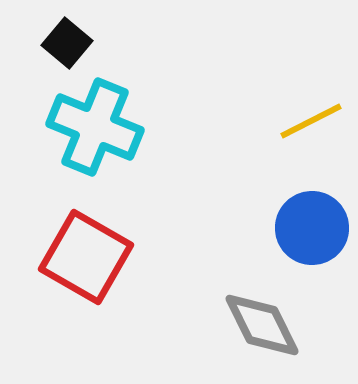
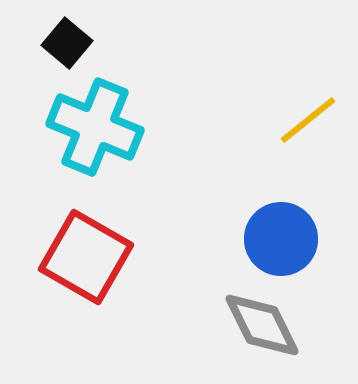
yellow line: moved 3 px left, 1 px up; rotated 12 degrees counterclockwise
blue circle: moved 31 px left, 11 px down
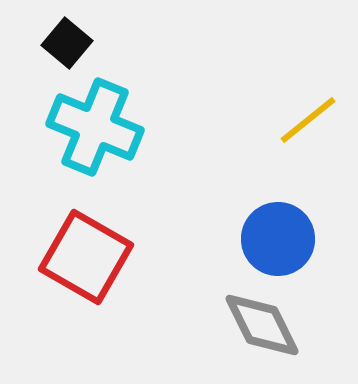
blue circle: moved 3 px left
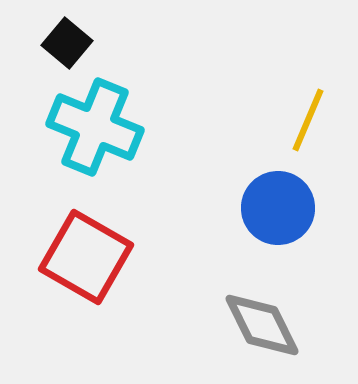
yellow line: rotated 28 degrees counterclockwise
blue circle: moved 31 px up
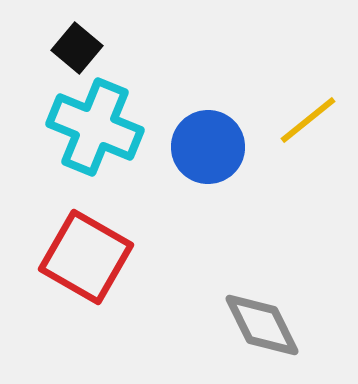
black square: moved 10 px right, 5 px down
yellow line: rotated 28 degrees clockwise
blue circle: moved 70 px left, 61 px up
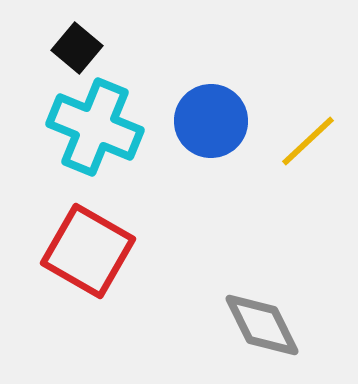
yellow line: moved 21 px down; rotated 4 degrees counterclockwise
blue circle: moved 3 px right, 26 px up
red square: moved 2 px right, 6 px up
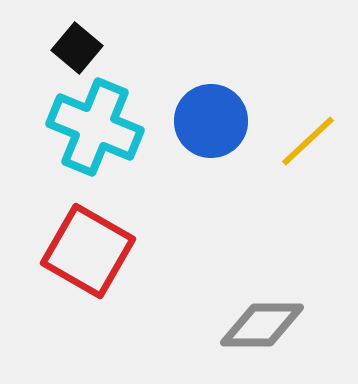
gray diamond: rotated 64 degrees counterclockwise
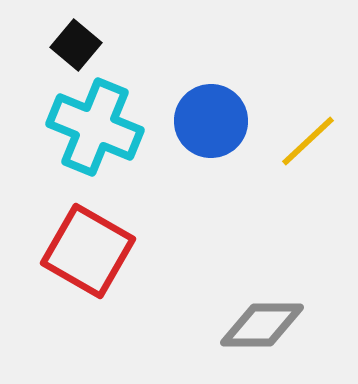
black square: moved 1 px left, 3 px up
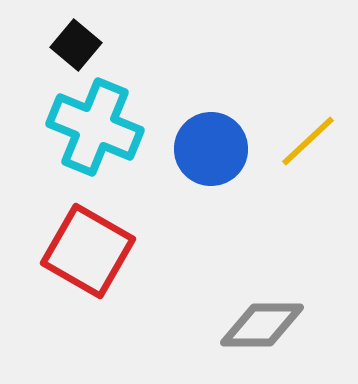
blue circle: moved 28 px down
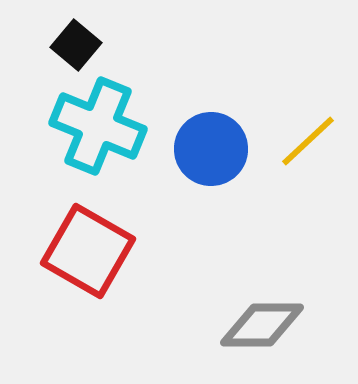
cyan cross: moved 3 px right, 1 px up
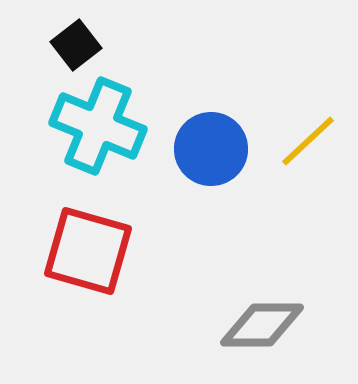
black square: rotated 12 degrees clockwise
red square: rotated 14 degrees counterclockwise
